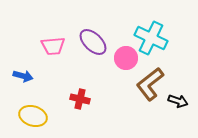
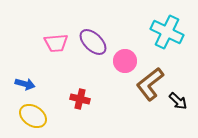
cyan cross: moved 16 px right, 6 px up
pink trapezoid: moved 3 px right, 3 px up
pink circle: moved 1 px left, 3 px down
blue arrow: moved 2 px right, 8 px down
black arrow: rotated 24 degrees clockwise
yellow ellipse: rotated 16 degrees clockwise
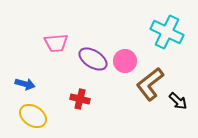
purple ellipse: moved 17 px down; rotated 12 degrees counterclockwise
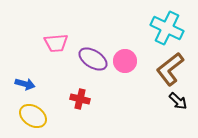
cyan cross: moved 4 px up
brown L-shape: moved 20 px right, 15 px up
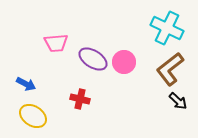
pink circle: moved 1 px left, 1 px down
blue arrow: moved 1 px right; rotated 12 degrees clockwise
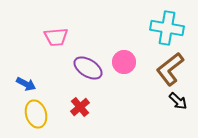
cyan cross: rotated 16 degrees counterclockwise
pink trapezoid: moved 6 px up
purple ellipse: moved 5 px left, 9 px down
red cross: moved 8 px down; rotated 36 degrees clockwise
yellow ellipse: moved 3 px right, 2 px up; rotated 40 degrees clockwise
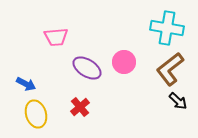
purple ellipse: moved 1 px left
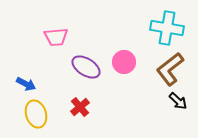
purple ellipse: moved 1 px left, 1 px up
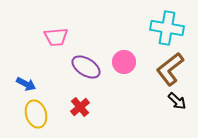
black arrow: moved 1 px left
